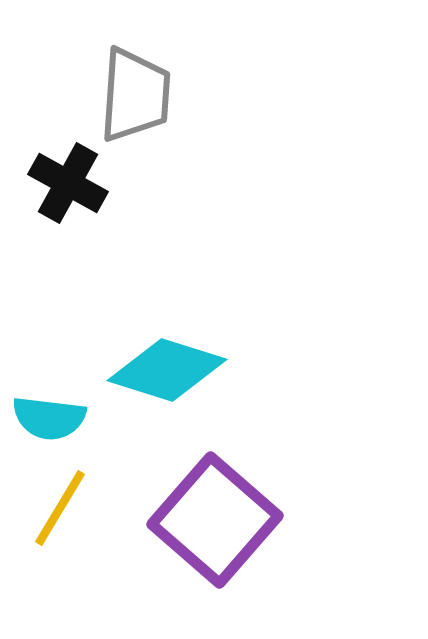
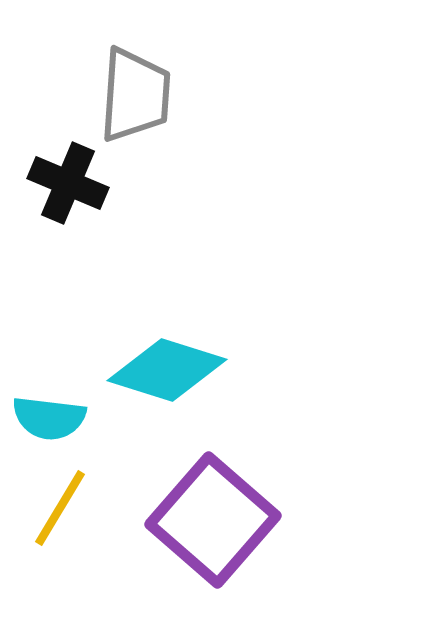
black cross: rotated 6 degrees counterclockwise
purple square: moved 2 px left
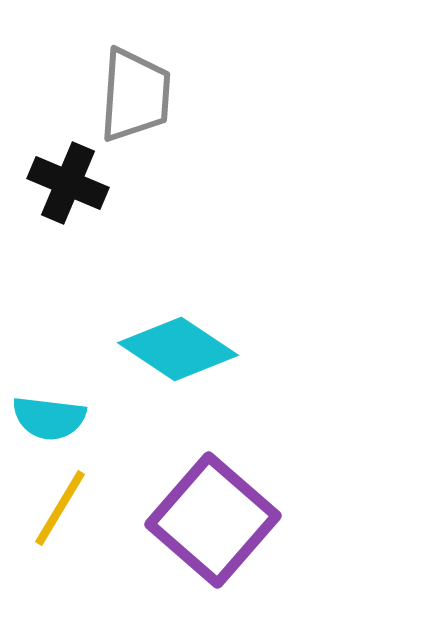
cyan diamond: moved 11 px right, 21 px up; rotated 16 degrees clockwise
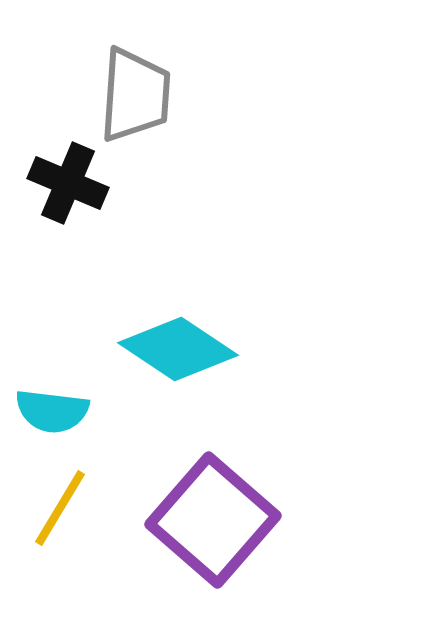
cyan semicircle: moved 3 px right, 7 px up
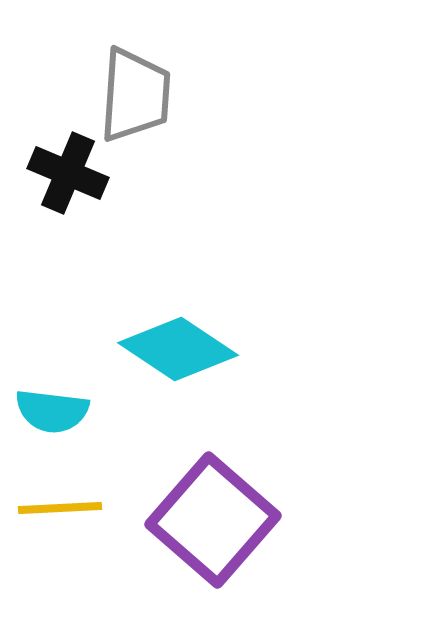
black cross: moved 10 px up
yellow line: rotated 56 degrees clockwise
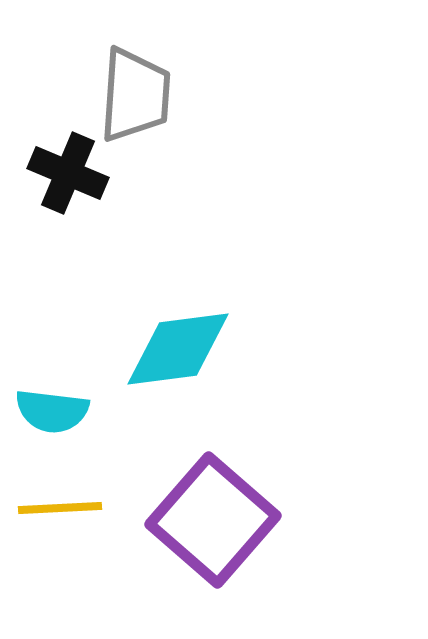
cyan diamond: rotated 41 degrees counterclockwise
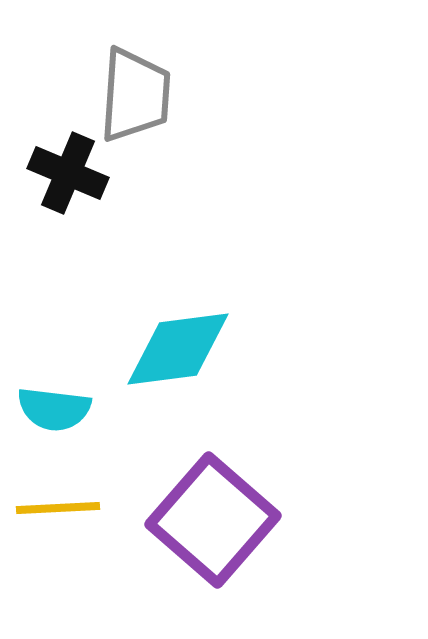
cyan semicircle: moved 2 px right, 2 px up
yellow line: moved 2 px left
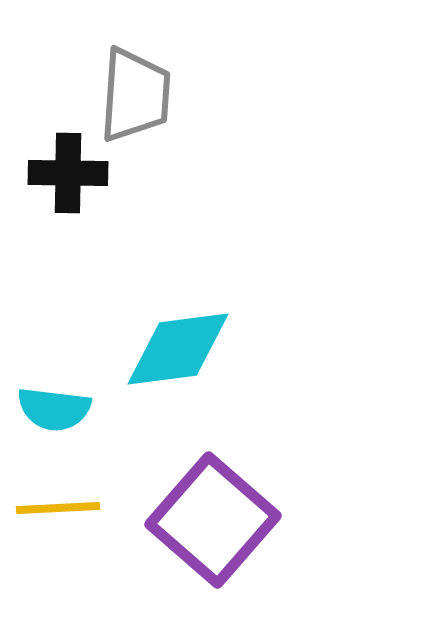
black cross: rotated 22 degrees counterclockwise
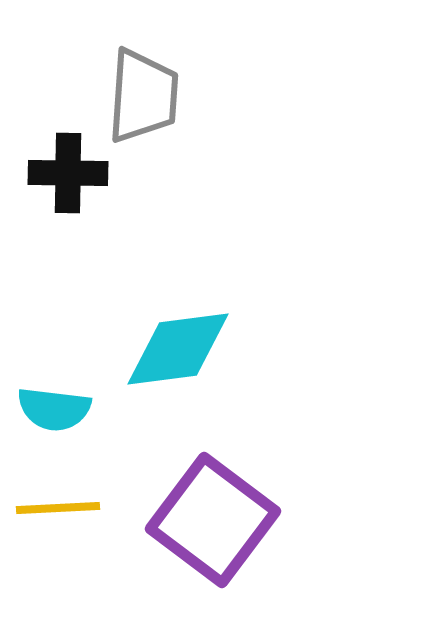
gray trapezoid: moved 8 px right, 1 px down
purple square: rotated 4 degrees counterclockwise
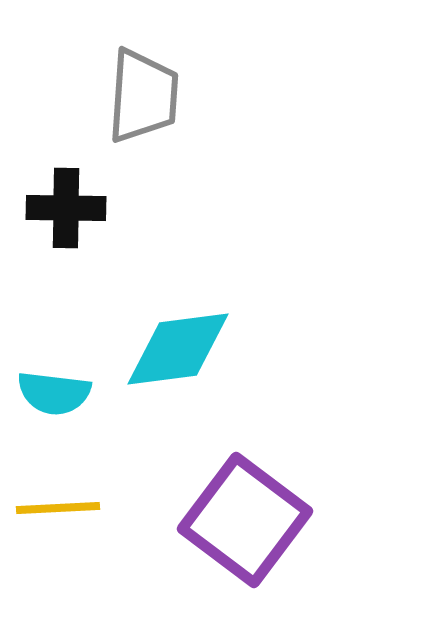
black cross: moved 2 px left, 35 px down
cyan semicircle: moved 16 px up
purple square: moved 32 px right
